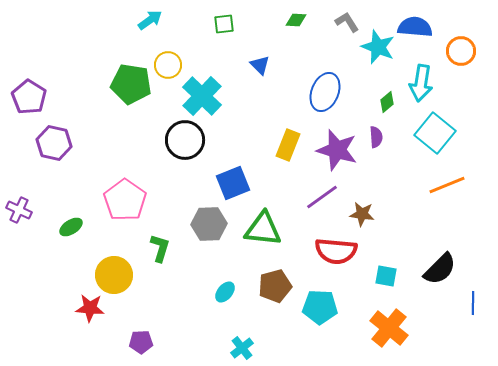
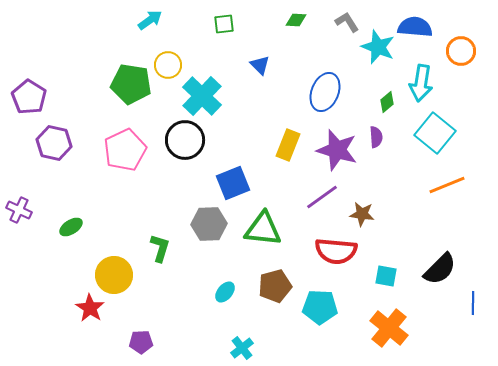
pink pentagon at (125, 200): moved 50 px up; rotated 12 degrees clockwise
red star at (90, 308): rotated 28 degrees clockwise
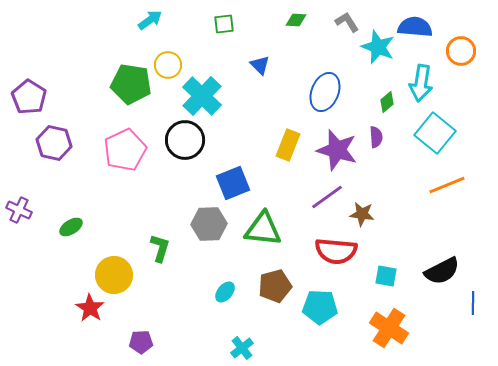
purple line at (322, 197): moved 5 px right
black semicircle at (440, 269): moved 2 px right, 2 px down; rotated 18 degrees clockwise
orange cross at (389, 328): rotated 6 degrees counterclockwise
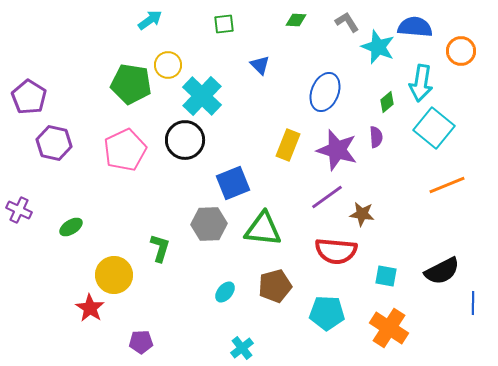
cyan square at (435, 133): moved 1 px left, 5 px up
cyan pentagon at (320, 307): moved 7 px right, 6 px down
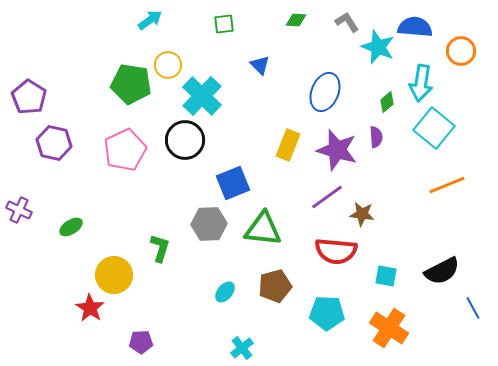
blue line at (473, 303): moved 5 px down; rotated 30 degrees counterclockwise
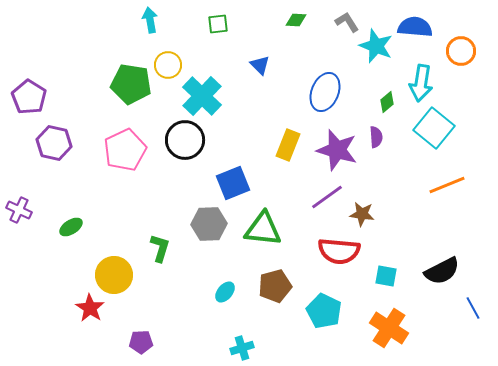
cyan arrow at (150, 20): rotated 65 degrees counterclockwise
green square at (224, 24): moved 6 px left
cyan star at (378, 47): moved 2 px left, 1 px up
red semicircle at (336, 251): moved 3 px right
cyan pentagon at (327, 313): moved 3 px left, 2 px up; rotated 24 degrees clockwise
cyan cross at (242, 348): rotated 20 degrees clockwise
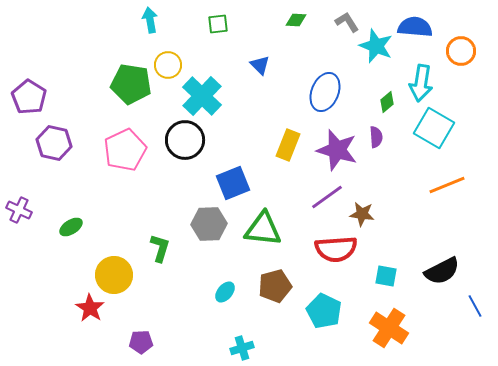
cyan square at (434, 128): rotated 9 degrees counterclockwise
red semicircle at (339, 251): moved 3 px left, 2 px up; rotated 9 degrees counterclockwise
blue line at (473, 308): moved 2 px right, 2 px up
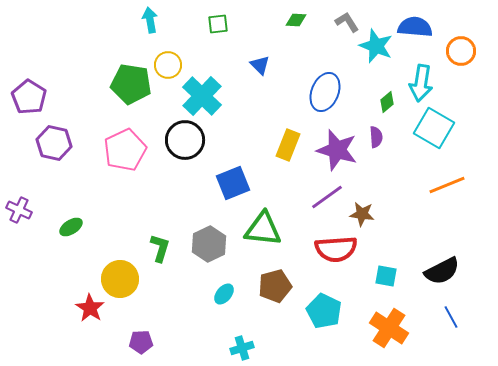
gray hexagon at (209, 224): moved 20 px down; rotated 24 degrees counterclockwise
yellow circle at (114, 275): moved 6 px right, 4 px down
cyan ellipse at (225, 292): moved 1 px left, 2 px down
blue line at (475, 306): moved 24 px left, 11 px down
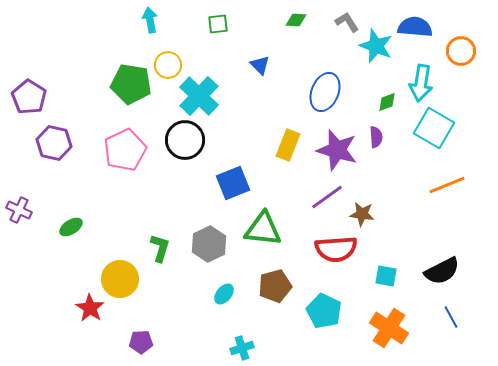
cyan cross at (202, 96): moved 3 px left
green diamond at (387, 102): rotated 20 degrees clockwise
